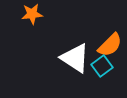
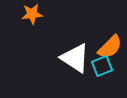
orange semicircle: moved 2 px down
cyan square: rotated 15 degrees clockwise
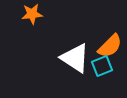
orange semicircle: moved 1 px up
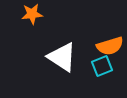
orange semicircle: rotated 28 degrees clockwise
white triangle: moved 13 px left, 1 px up
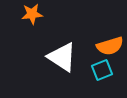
cyan square: moved 4 px down
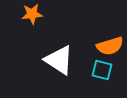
white triangle: moved 3 px left, 3 px down
cyan square: rotated 35 degrees clockwise
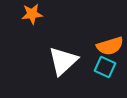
white triangle: moved 4 px right, 1 px down; rotated 44 degrees clockwise
cyan square: moved 3 px right, 3 px up; rotated 10 degrees clockwise
